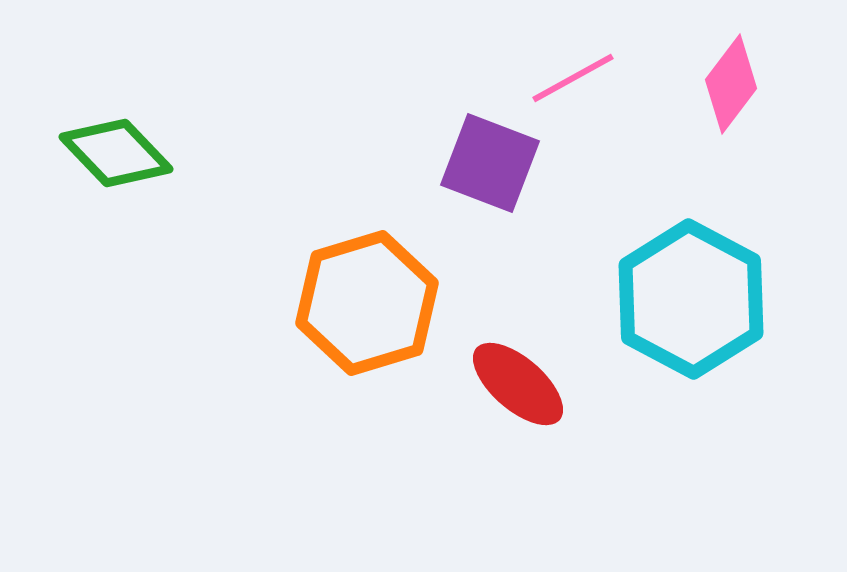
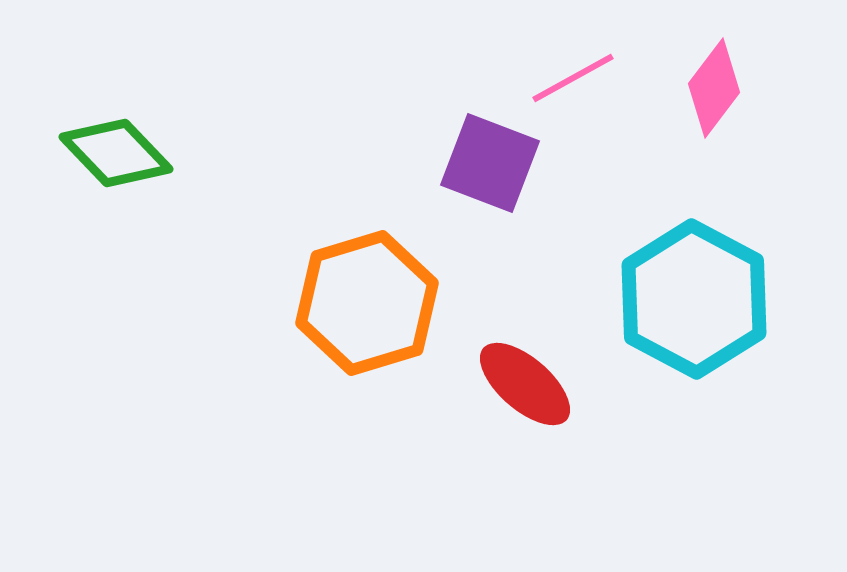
pink diamond: moved 17 px left, 4 px down
cyan hexagon: moved 3 px right
red ellipse: moved 7 px right
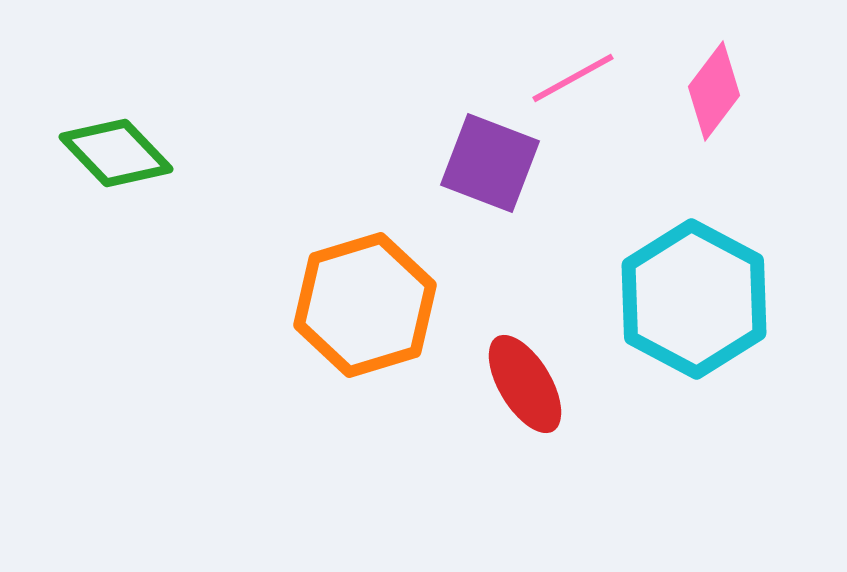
pink diamond: moved 3 px down
orange hexagon: moved 2 px left, 2 px down
red ellipse: rotated 18 degrees clockwise
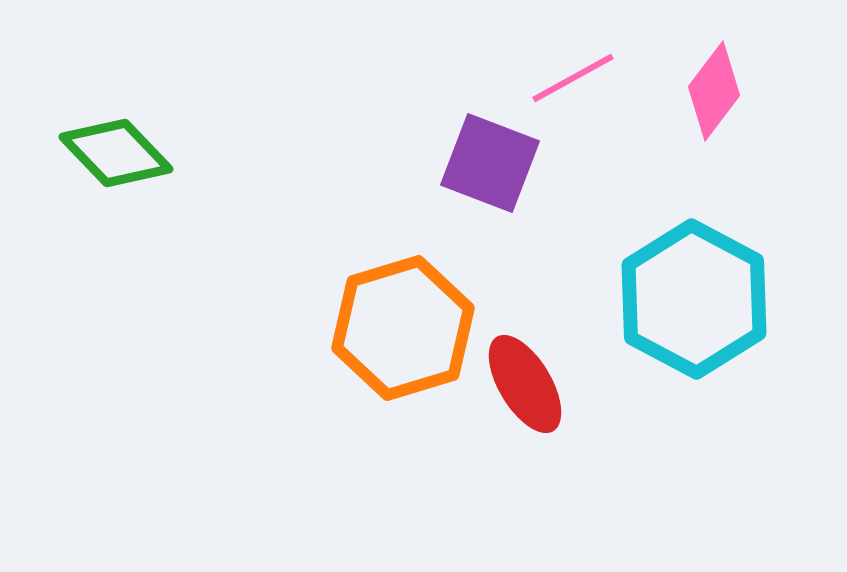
orange hexagon: moved 38 px right, 23 px down
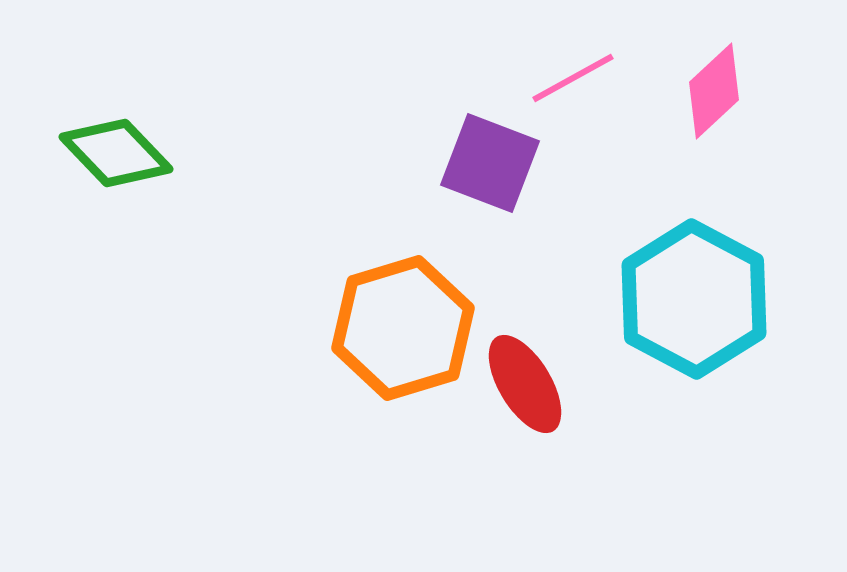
pink diamond: rotated 10 degrees clockwise
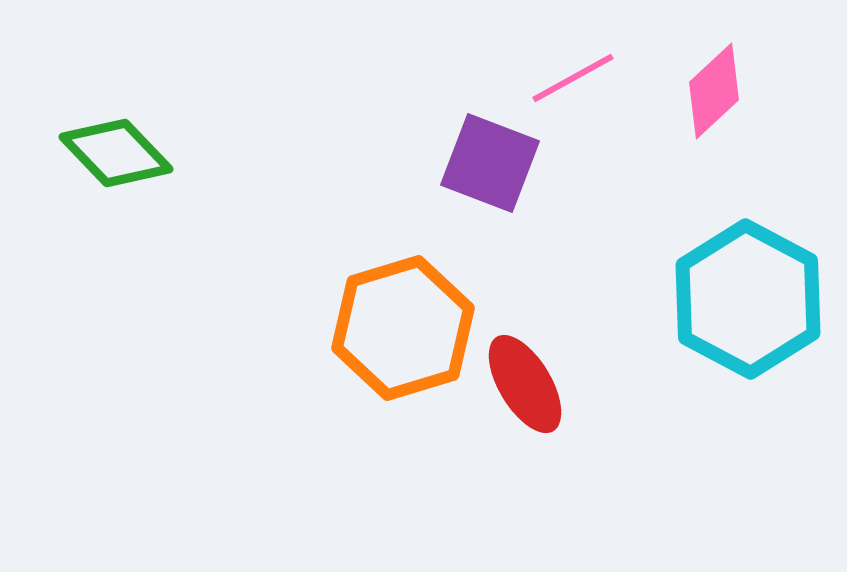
cyan hexagon: moved 54 px right
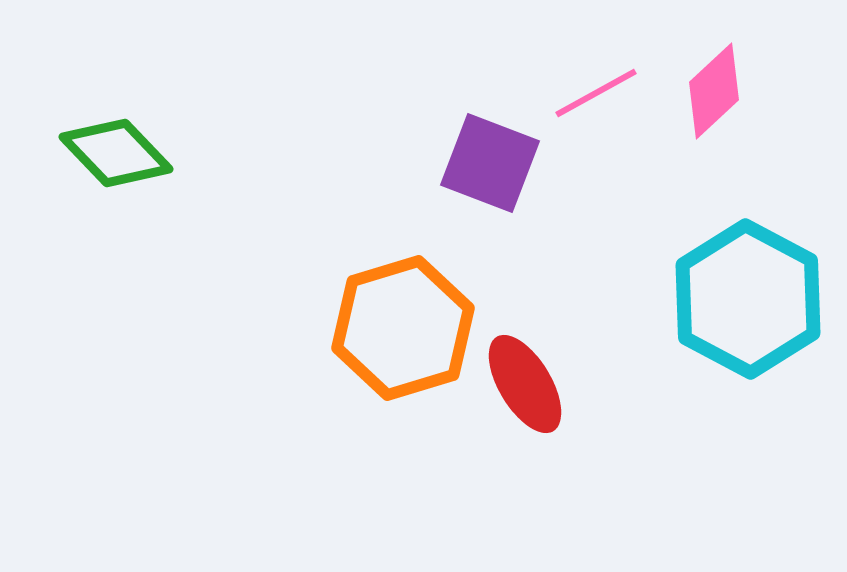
pink line: moved 23 px right, 15 px down
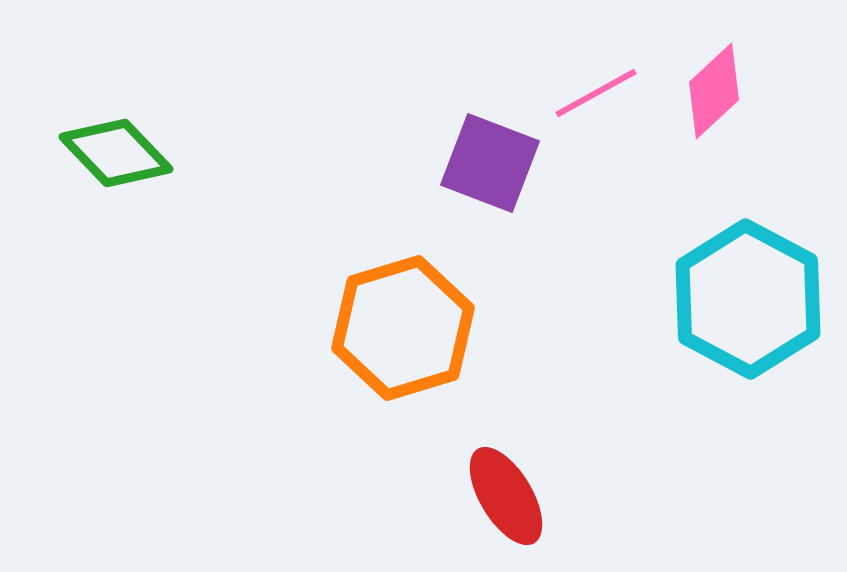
red ellipse: moved 19 px left, 112 px down
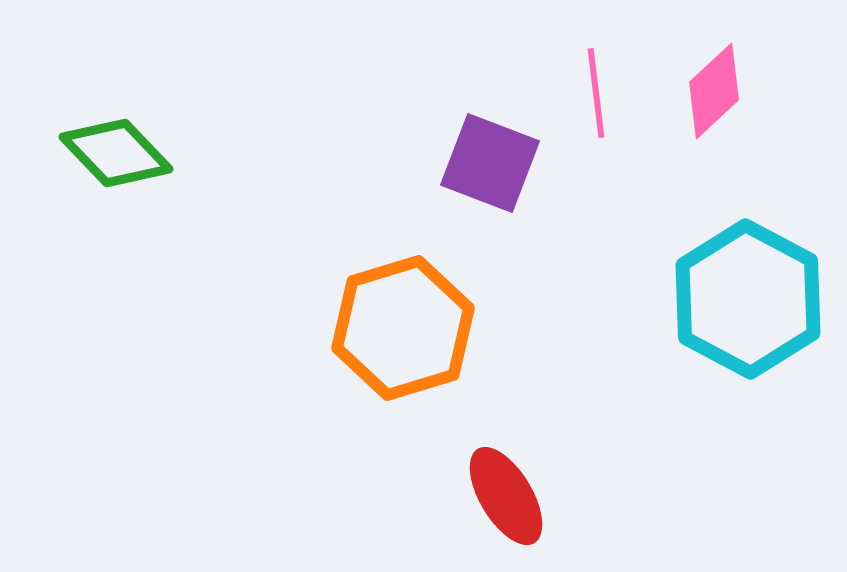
pink line: rotated 68 degrees counterclockwise
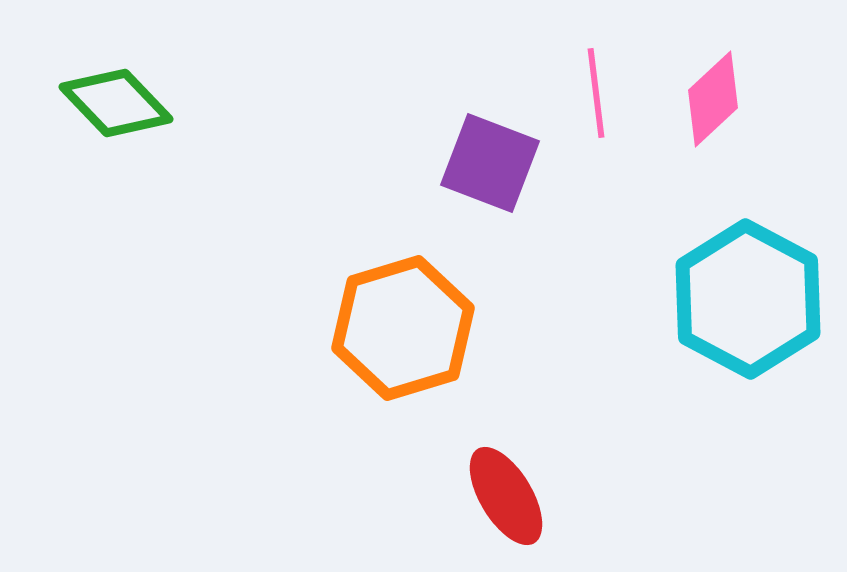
pink diamond: moved 1 px left, 8 px down
green diamond: moved 50 px up
